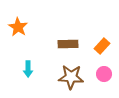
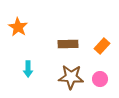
pink circle: moved 4 px left, 5 px down
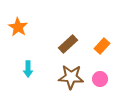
brown rectangle: rotated 42 degrees counterclockwise
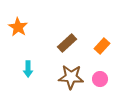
brown rectangle: moved 1 px left, 1 px up
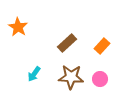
cyan arrow: moved 6 px right, 5 px down; rotated 35 degrees clockwise
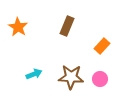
brown rectangle: moved 17 px up; rotated 24 degrees counterclockwise
cyan arrow: rotated 147 degrees counterclockwise
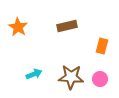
brown rectangle: rotated 54 degrees clockwise
orange rectangle: rotated 28 degrees counterclockwise
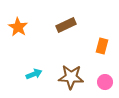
brown rectangle: moved 1 px left, 1 px up; rotated 12 degrees counterclockwise
pink circle: moved 5 px right, 3 px down
